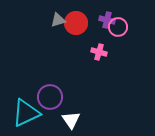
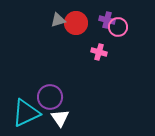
white triangle: moved 11 px left, 2 px up
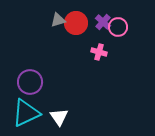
purple cross: moved 4 px left, 2 px down; rotated 28 degrees clockwise
purple circle: moved 20 px left, 15 px up
white triangle: moved 1 px left, 1 px up
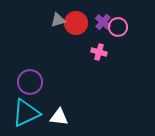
white triangle: rotated 48 degrees counterclockwise
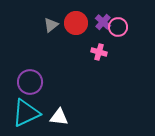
gray triangle: moved 7 px left, 5 px down; rotated 21 degrees counterclockwise
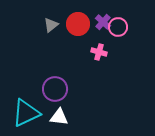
red circle: moved 2 px right, 1 px down
purple circle: moved 25 px right, 7 px down
